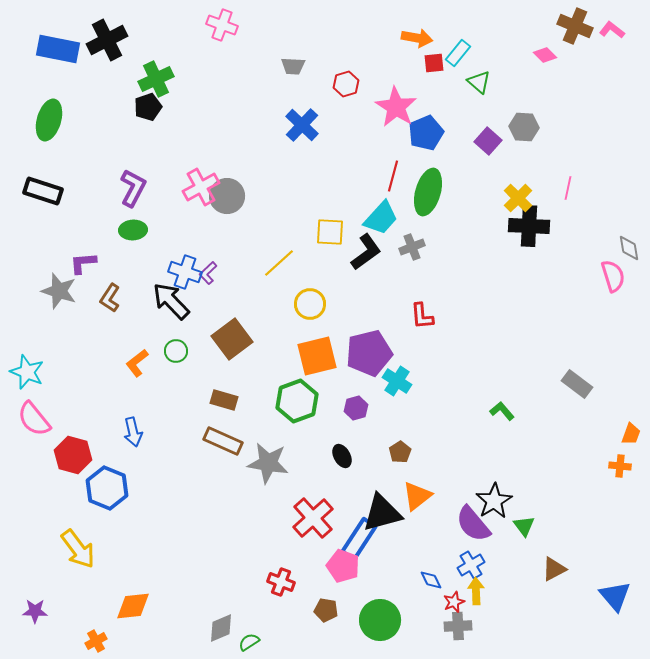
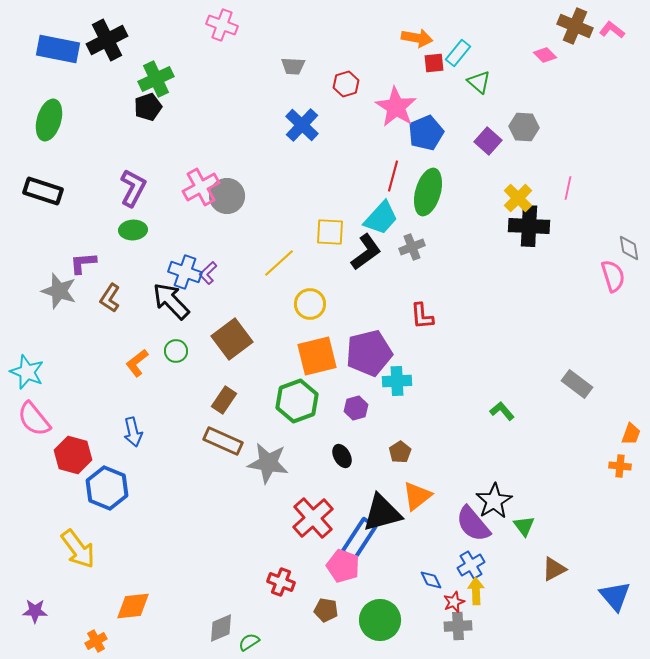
cyan cross at (397, 381): rotated 36 degrees counterclockwise
brown rectangle at (224, 400): rotated 72 degrees counterclockwise
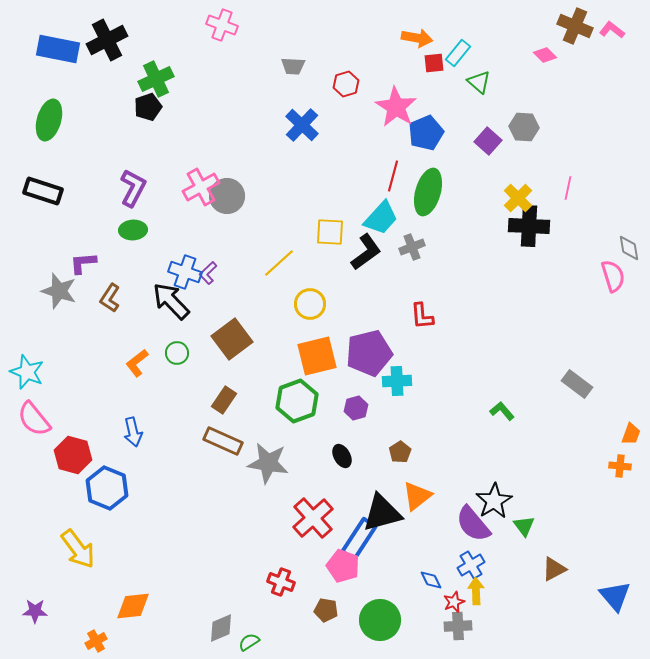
green circle at (176, 351): moved 1 px right, 2 px down
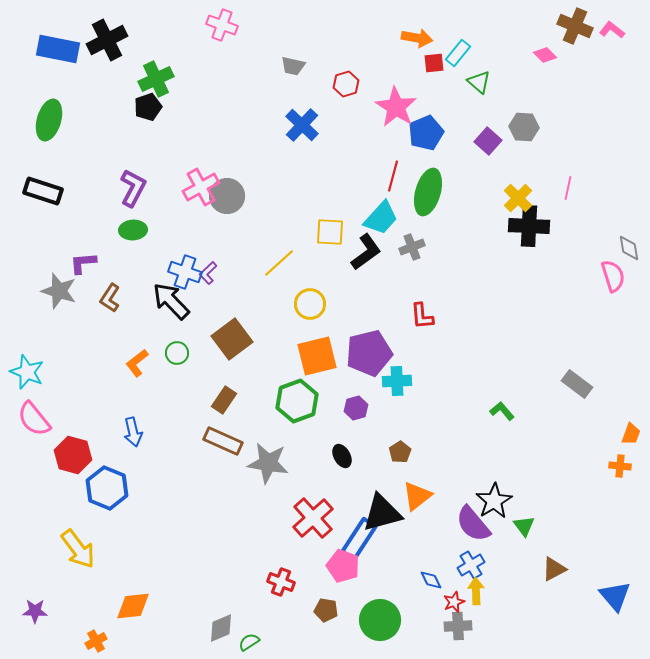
gray trapezoid at (293, 66): rotated 10 degrees clockwise
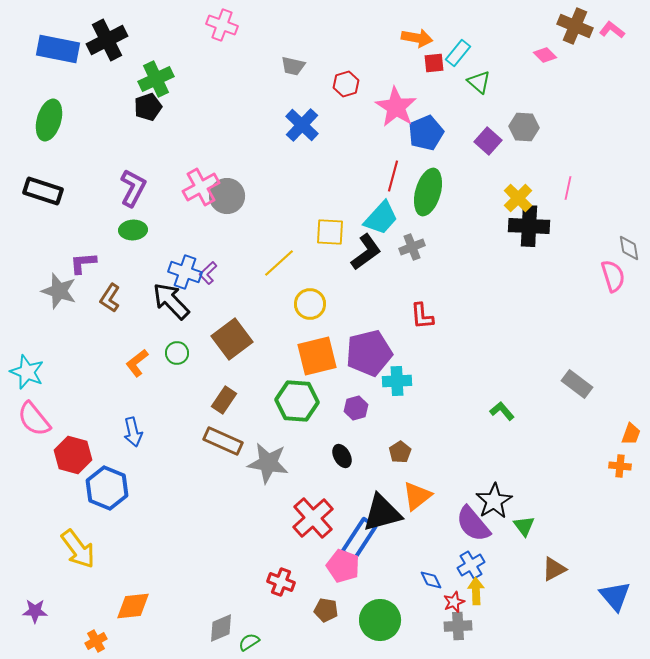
green hexagon at (297, 401): rotated 24 degrees clockwise
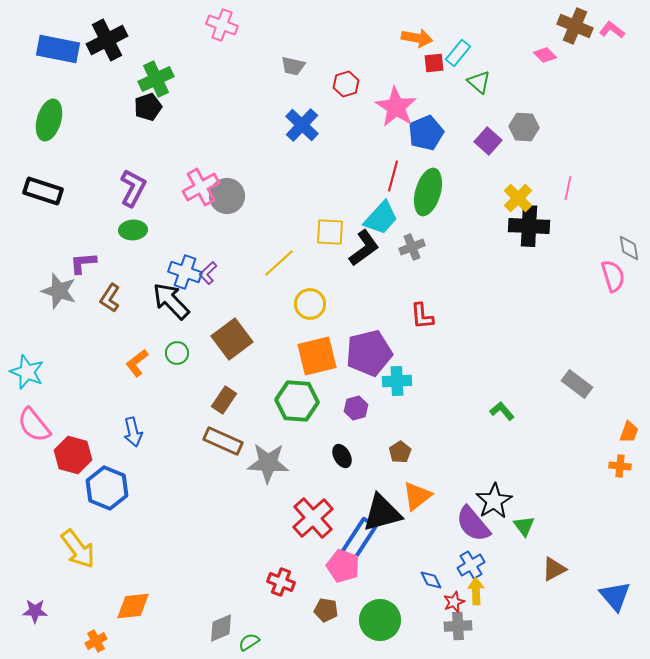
black L-shape at (366, 252): moved 2 px left, 4 px up
pink semicircle at (34, 419): moved 6 px down
orange trapezoid at (631, 434): moved 2 px left, 2 px up
gray star at (268, 463): rotated 6 degrees counterclockwise
